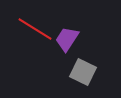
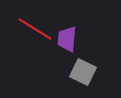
purple trapezoid: rotated 28 degrees counterclockwise
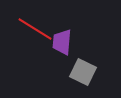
purple trapezoid: moved 5 px left, 3 px down
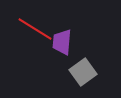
gray square: rotated 28 degrees clockwise
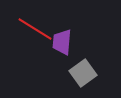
gray square: moved 1 px down
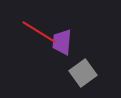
red line: moved 4 px right, 3 px down
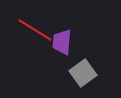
red line: moved 4 px left, 2 px up
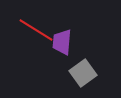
red line: moved 1 px right
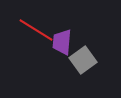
gray square: moved 13 px up
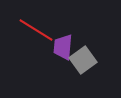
purple trapezoid: moved 1 px right, 5 px down
